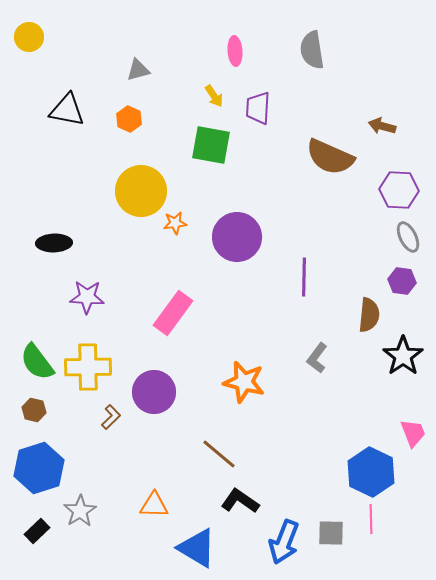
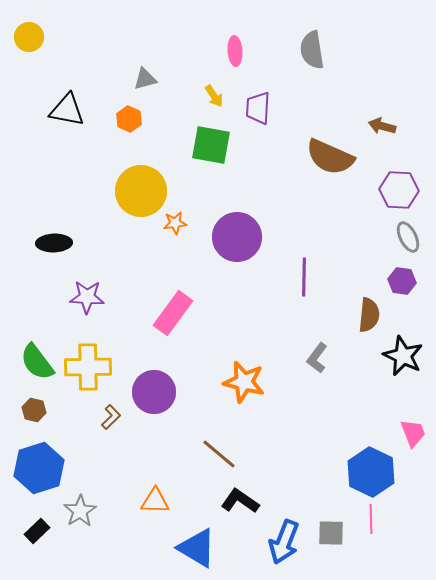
gray triangle at (138, 70): moved 7 px right, 9 px down
black star at (403, 356): rotated 12 degrees counterclockwise
orange triangle at (154, 505): moved 1 px right, 4 px up
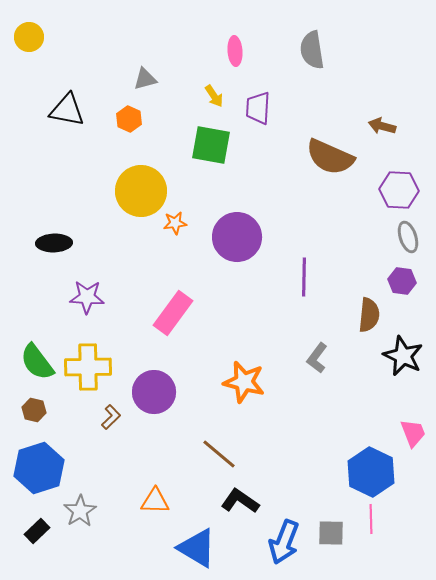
gray ellipse at (408, 237): rotated 8 degrees clockwise
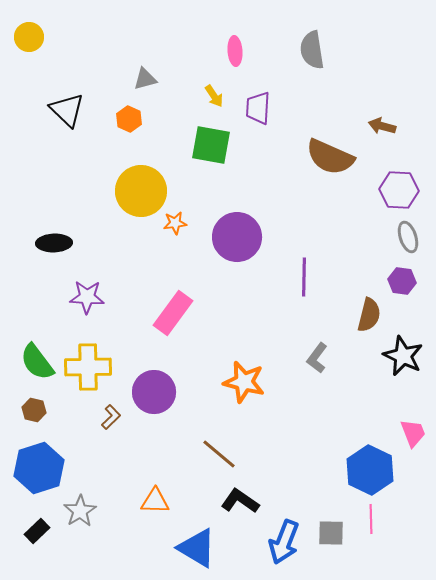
black triangle at (67, 110): rotated 33 degrees clockwise
brown semicircle at (369, 315): rotated 8 degrees clockwise
blue hexagon at (371, 472): moved 1 px left, 2 px up
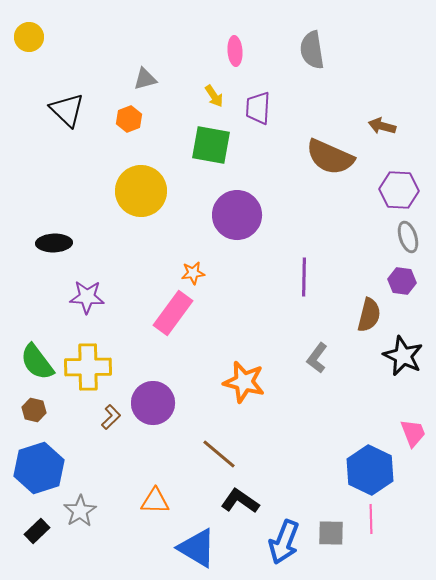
orange hexagon at (129, 119): rotated 15 degrees clockwise
orange star at (175, 223): moved 18 px right, 50 px down
purple circle at (237, 237): moved 22 px up
purple circle at (154, 392): moved 1 px left, 11 px down
